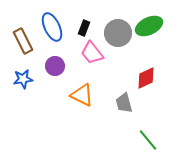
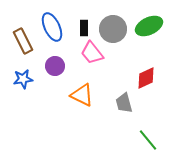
black rectangle: rotated 21 degrees counterclockwise
gray circle: moved 5 px left, 4 px up
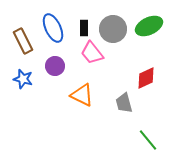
blue ellipse: moved 1 px right, 1 px down
blue star: rotated 24 degrees clockwise
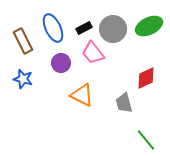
black rectangle: rotated 63 degrees clockwise
pink trapezoid: moved 1 px right
purple circle: moved 6 px right, 3 px up
green line: moved 2 px left
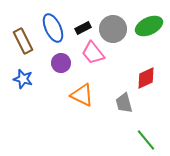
black rectangle: moved 1 px left
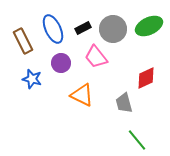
blue ellipse: moved 1 px down
pink trapezoid: moved 3 px right, 4 px down
blue star: moved 9 px right
green line: moved 9 px left
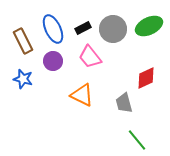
pink trapezoid: moved 6 px left
purple circle: moved 8 px left, 2 px up
blue star: moved 9 px left
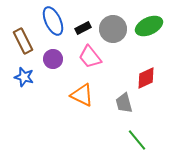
blue ellipse: moved 8 px up
purple circle: moved 2 px up
blue star: moved 1 px right, 2 px up
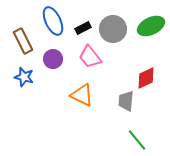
green ellipse: moved 2 px right
gray trapezoid: moved 2 px right, 2 px up; rotated 20 degrees clockwise
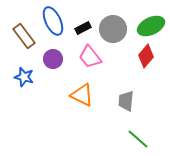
brown rectangle: moved 1 px right, 5 px up; rotated 10 degrees counterclockwise
red diamond: moved 22 px up; rotated 25 degrees counterclockwise
green line: moved 1 px right, 1 px up; rotated 10 degrees counterclockwise
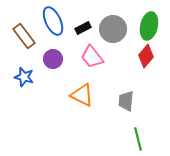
green ellipse: moved 2 px left; rotated 52 degrees counterclockwise
pink trapezoid: moved 2 px right
green line: rotated 35 degrees clockwise
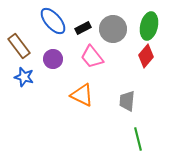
blue ellipse: rotated 16 degrees counterclockwise
brown rectangle: moved 5 px left, 10 px down
gray trapezoid: moved 1 px right
